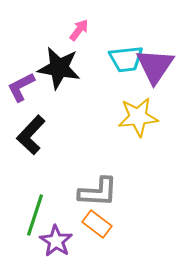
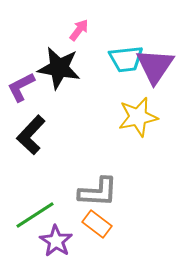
yellow star: rotated 6 degrees counterclockwise
green line: rotated 39 degrees clockwise
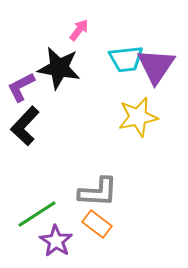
purple triangle: moved 1 px right
black L-shape: moved 6 px left, 9 px up
green line: moved 2 px right, 1 px up
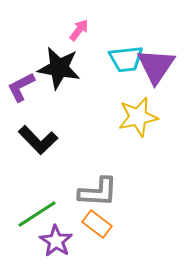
black L-shape: moved 13 px right, 14 px down; rotated 87 degrees counterclockwise
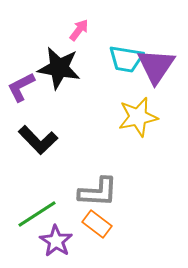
cyan trapezoid: rotated 15 degrees clockwise
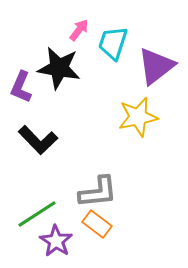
cyan trapezoid: moved 13 px left, 16 px up; rotated 99 degrees clockwise
purple triangle: rotated 18 degrees clockwise
purple L-shape: rotated 40 degrees counterclockwise
gray L-shape: rotated 9 degrees counterclockwise
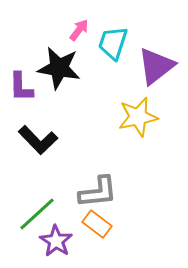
purple L-shape: rotated 24 degrees counterclockwise
green line: rotated 9 degrees counterclockwise
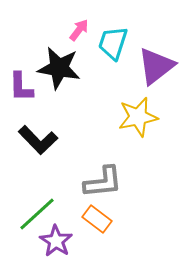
gray L-shape: moved 5 px right, 10 px up
orange rectangle: moved 5 px up
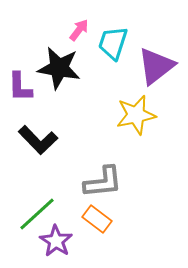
purple L-shape: moved 1 px left
yellow star: moved 2 px left, 2 px up
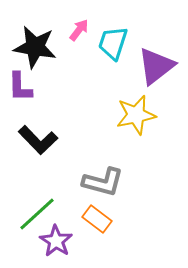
black star: moved 24 px left, 21 px up
gray L-shape: rotated 21 degrees clockwise
